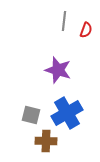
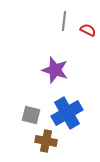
red semicircle: moved 2 px right; rotated 84 degrees counterclockwise
purple star: moved 3 px left
brown cross: rotated 10 degrees clockwise
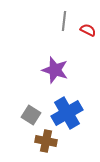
gray square: rotated 18 degrees clockwise
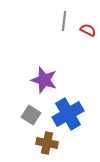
purple star: moved 11 px left, 10 px down
blue cross: moved 1 px right, 1 px down
brown cross: moved 1 px right, 2 px down
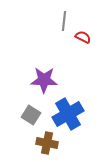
red semicircle: moved 5 px left, 7 px down
purple star: rotated 16 degrees counterclockwise
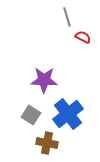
gray line: moved 3 px right, 4 px up; rotated 24 degrees counterclockwise
blue cross: rotated 8 degrees counterclockwise
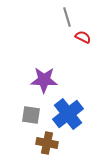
gray square: rotated 24 degrees counterclockwise
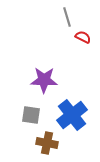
blue cross: moved 4 px right, 1 px down
